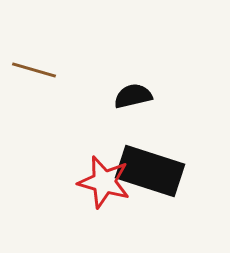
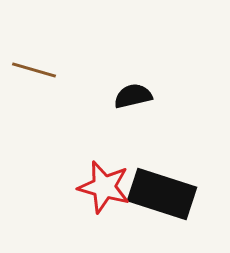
black rectangle: moved 12 px right, 23 px down
red star: moved 5 px down
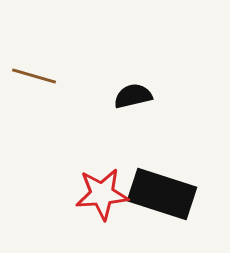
brown line: moved 6 px down
red star: moved 2 px left, 7 px down; rotated 20 degrees counterclockwise
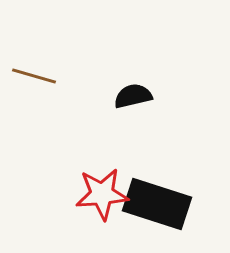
black rectangle: moved 5 px left, 10 px down
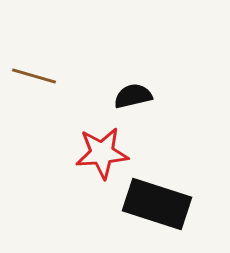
red star: moved 41 px up
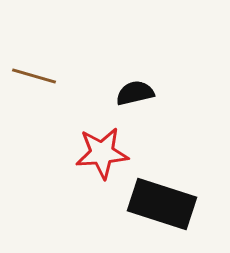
black semicircle: moved 2 px right, 3 px up
black rectangle: moved 5 px right
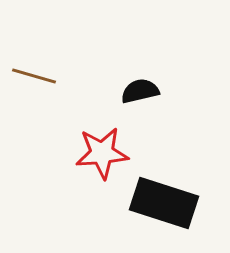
black semicircle: moved 5 px right, 2 px up
black rectangle: moved 2 px right, 1 px up
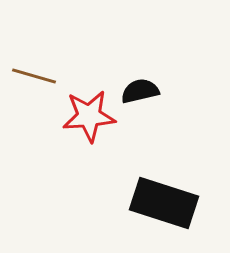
red star: moved 13 px left, 37 px up
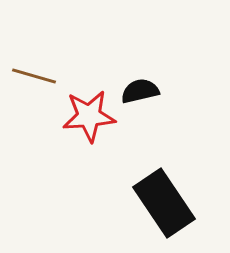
black rectangle: rotated 38 degrees clockwise
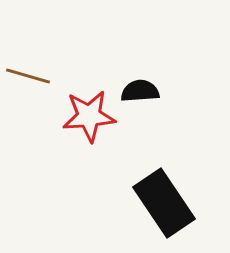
brown line: moved 6 px left
black semicircle: rotated 9 degrees clockwise
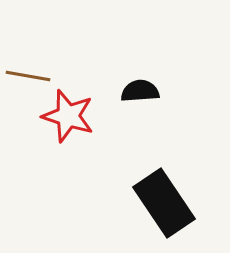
brown line: rotated 6 degrees counterclockwise
red star: moved 21 px left; rotated 22 degrees clockwise
